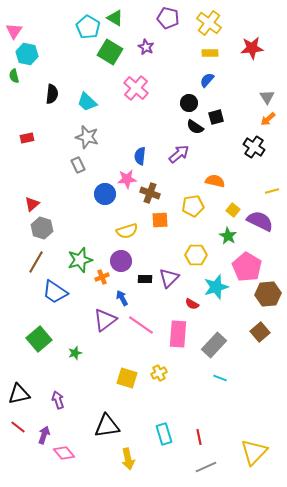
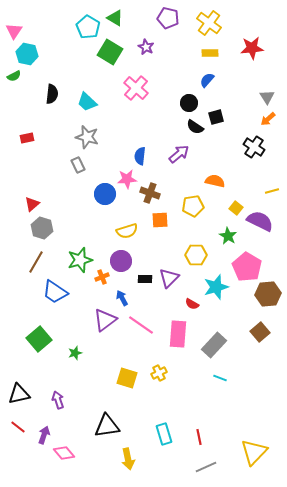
green semicircle at (14, 76): rotated 104 degrees counterclockwise
yellow square at (233, 210): moved 3 px right, 2 px up
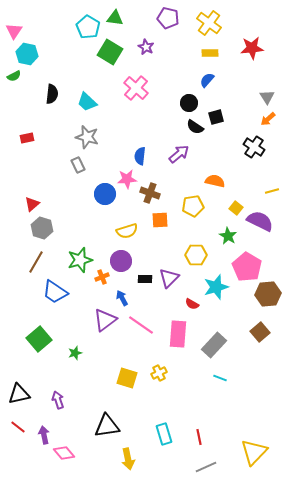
green triangle at (115, 18): rotated 24 degrees counterclockwise
purple arrow at (44, 435): rotated 30 degrees counterclockwise
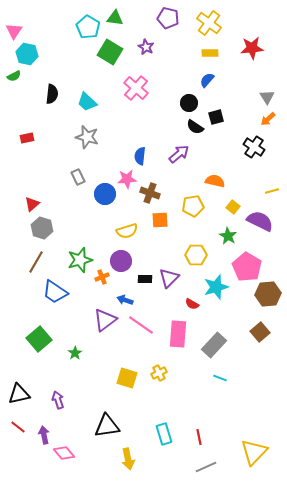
gray rectangle at (78, 165): moved 12 px down
yellow square at (236, 208): moved 3 px left, 1 px up
blue arrow at (122, 298): moved 3 px right, 2 px down; rotated 42 degrees counterclockwise
green star at (75, 353): rotated 16 degrees counterclockwise
